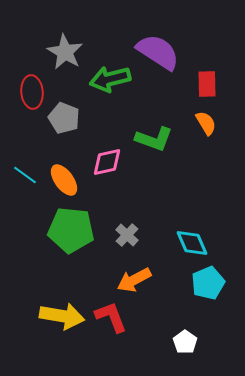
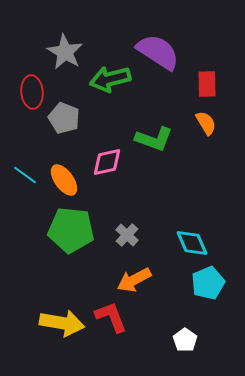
yellow arrow: moved 7 px down
white pentagon: moved 2 px up
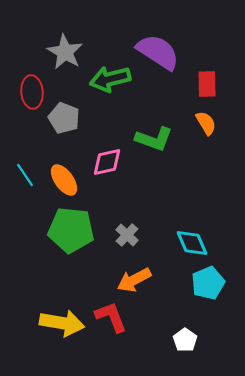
cyan line: rotated 20 degrees clockwise
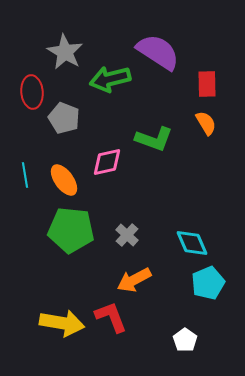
cyan line: rotated 25 degrees clockwise
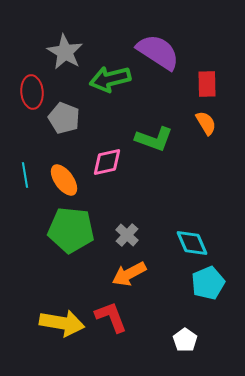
orange arrow: moved 5 px left, 6 px up
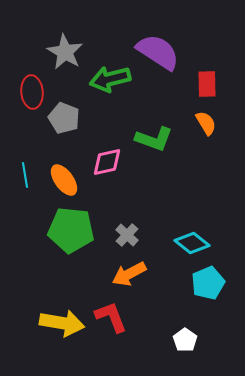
cyan diamond: rotated 28 degrees counterclockwise
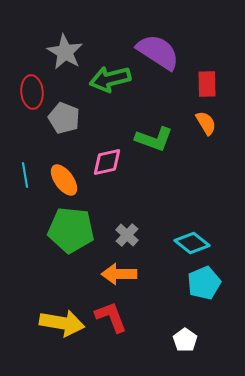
orange arrow: moved 10 px left; rotated 28 degrees clockwise
cyan pentagon: moved 4 px left
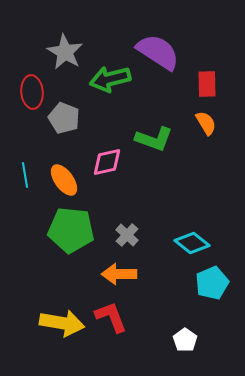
cyan pentagon: moved 8 px right
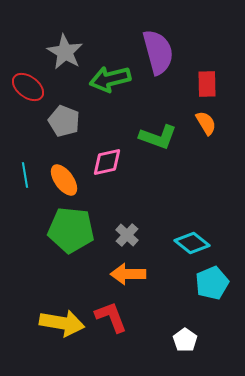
purple semicircle: rotated 42 degrees clockwise
red ellipse: moved 4 px left, 5 px up; rotated 48 degrees counterclockwise
gray pentagon: moved 3 px down
green L-shape: moved 4 px right, 2 px up
orange arrow: moved 9 px right
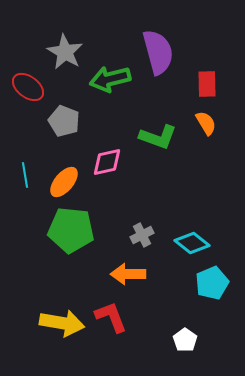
orange ellipse: moved 2 px down; rotated 76 degrees clockwise
gray cross: moved 15 px right; rotated 20 degrees clockwise
